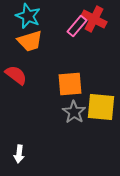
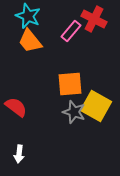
pink rectangle: moved 6 px left, 5 px down
orange trapezoid: rotated 68 degrees clockwise
red semicircle: moved 32 px down
yellow square: moved 5 px left, 1 px up; rotated 24 degrees clockwise
gray star: rotated 15 degrees counterclockwise
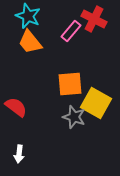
orange trapezoid: moved 1 px down
yellow square: moved 3 px up
gray star: moved 5 px down
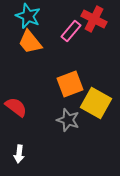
orange square: rotated 16 degrees counterclockwise
gray star: moved 6 px left, 3 px down
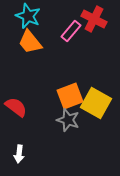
orange square: moved 12 px down
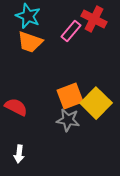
orange trapezoid: rotated 32 degrees counterclockwise
yellow square: rotated 16 degrees clockwise
red semicircle: rotated 10 degrees counterclockwise
gray star: rotated 10 degrees counterclockwise
